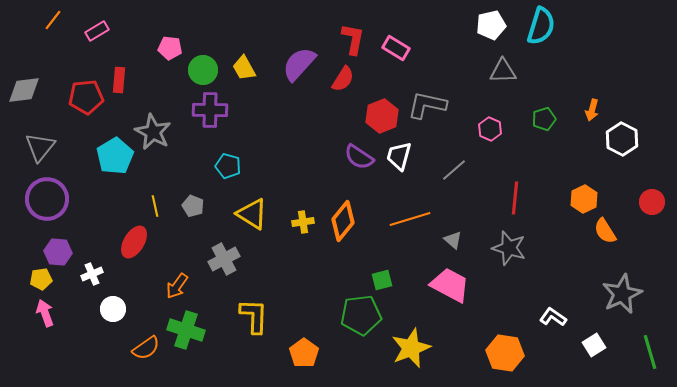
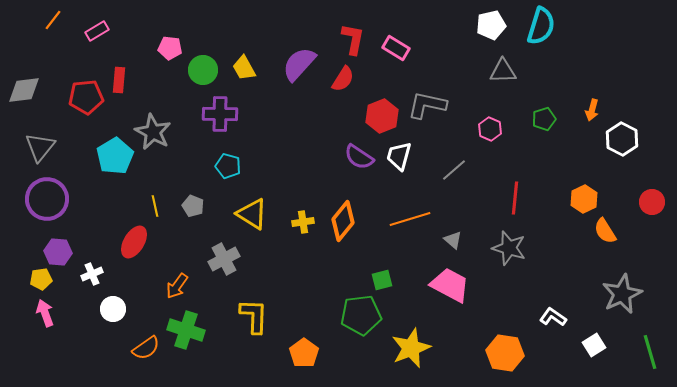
purple cross at (210, 110): moved 10 px right, 4 px down
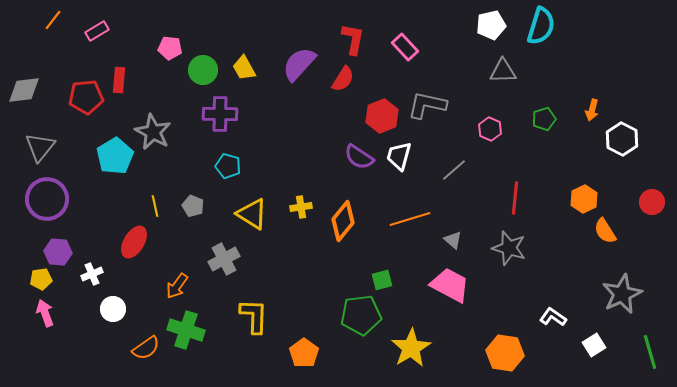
pink rectangle at (396, 48): moved 9 px right, 1 px up; rotated 16 degrees clockwise
yellow cross at (303, 222): moved 2 px left, 15 px up
yellow star at (411, 348): rotated 9 degrees counterclockwise
